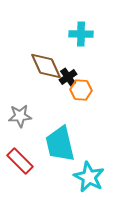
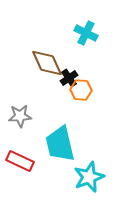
cyan cross: moved 5 px right, 1 px up; rotated 25 degrees clockwise
brown diamond: moved 1 px right, 3 px up
black cross: moved 1 px right, 1 px down
red rectangle: rotated 20 degrees counterclockwise
cyan star: rotated 24 degrees clockwise
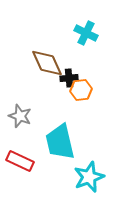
black cross: rotated 30 degrees clockwise
orange hexagon: rotated 10 degrees counterclockwise
gray star: rotated 25 degrees clockwise
cyan trapezoid: moved 2 px up
